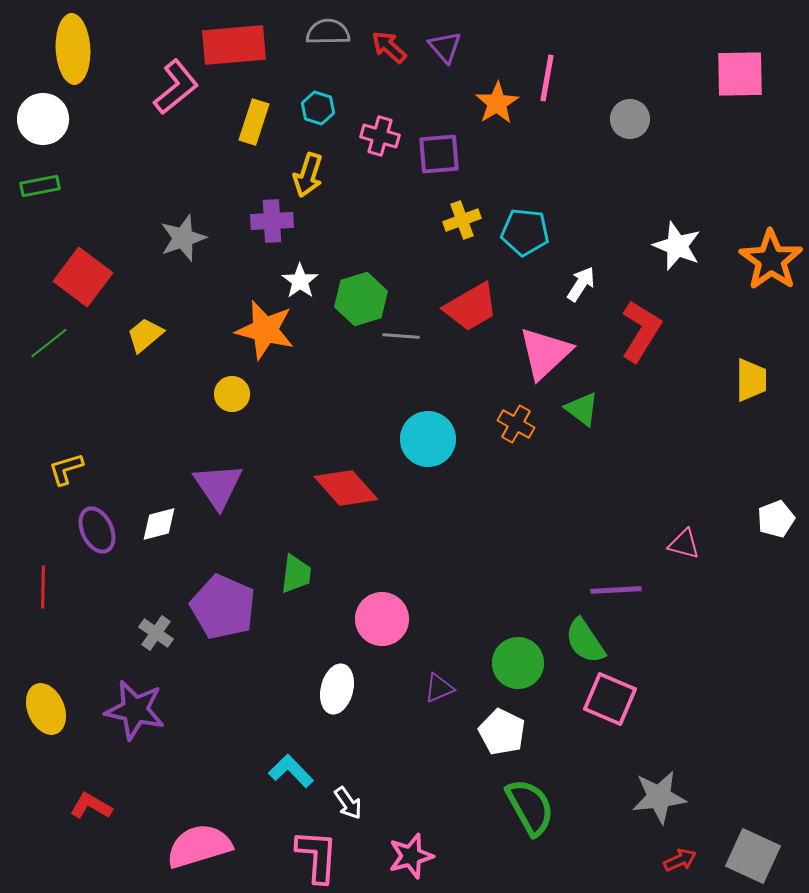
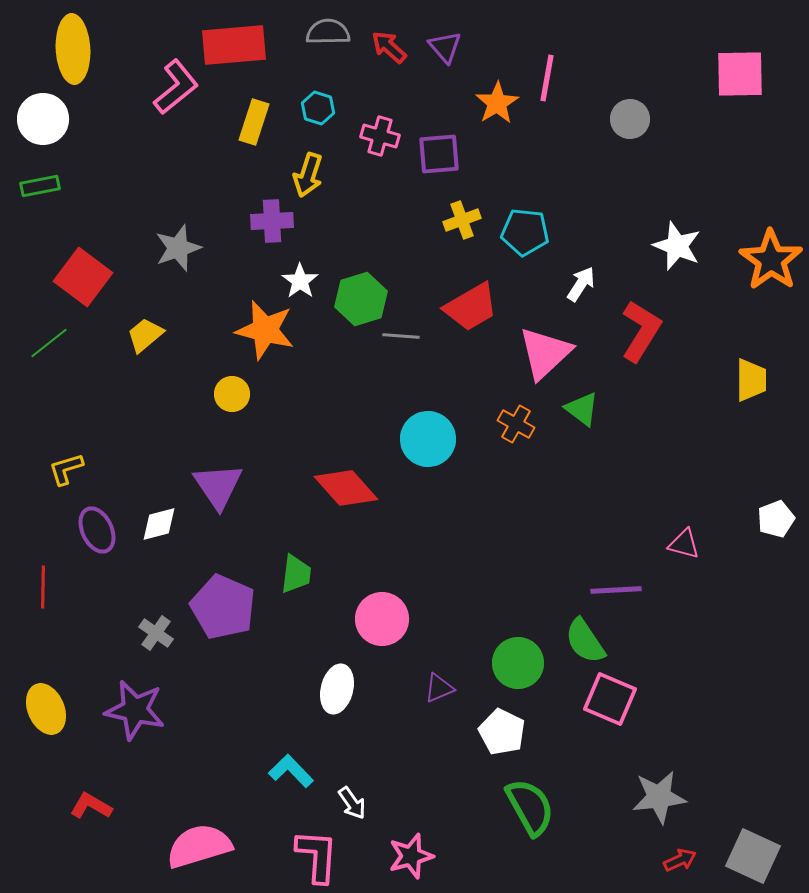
gray star at (183, 238): moved 5 px left, 10 px down
white arrow at (348, 803): moved 4 px right
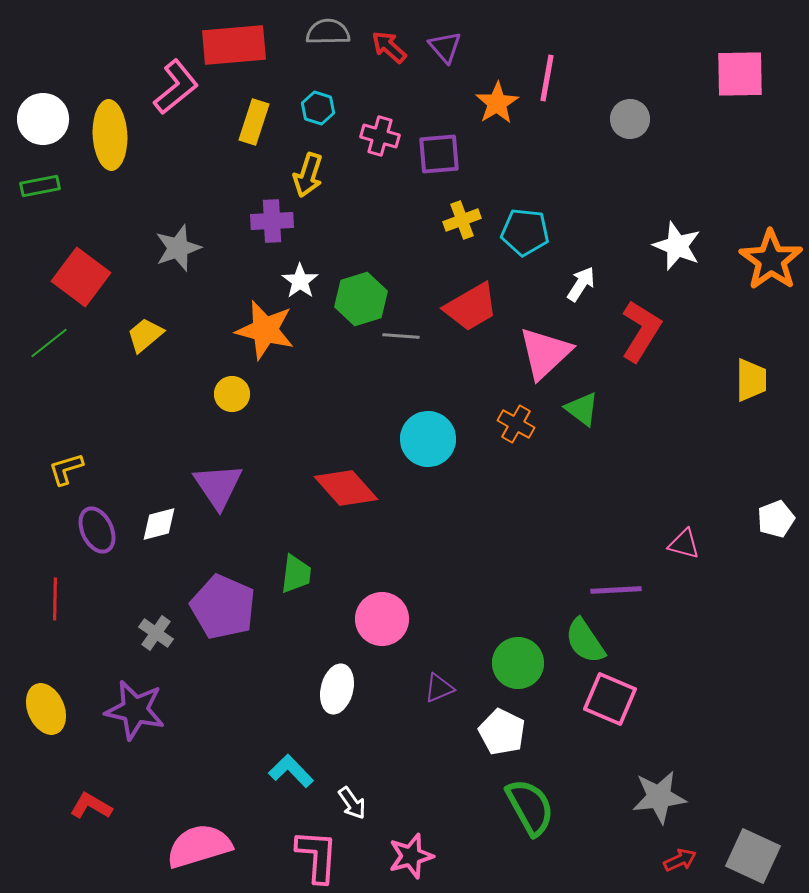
yellow ellipse at (73, 49): moved 37 px right, 86 px down
red square at (83, 277): moved 2 px left
red line at (43, 587): moved 12 px right, 12 px down
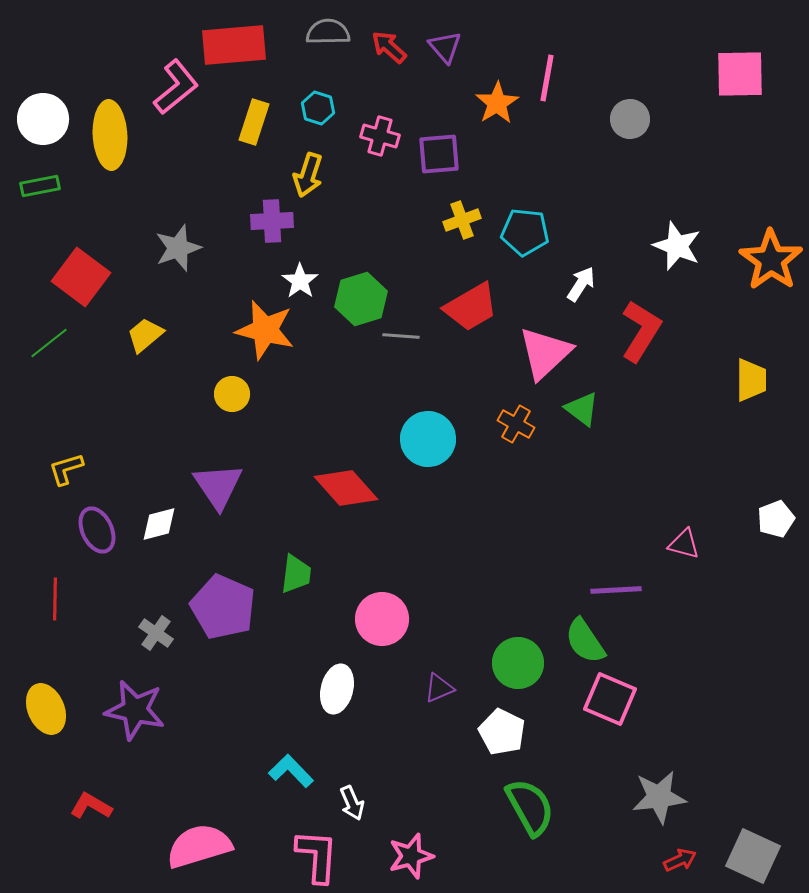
white arrow at (352, 803): rotated 12 degrees clockwise
